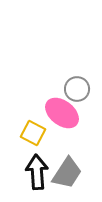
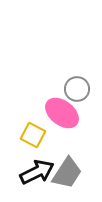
yellow square: moved 2 px down
black arrow: rotated 68 degrees clockwise
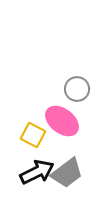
pink ellipse: moved 8 px down
gray trapezoid: rotated 20 degrees clockwise
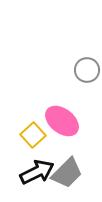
gray circle: moved 10 px right, 19 px up
yellow square: rotated 20 degrees clockwise
gray trapezoid: rotated 8 degrees counterclockwise
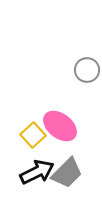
pink ellipse: moved 2 px left, 5 px down
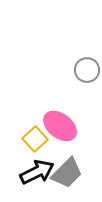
yellow square: moved 2 px right, 4 px down
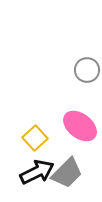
pink ellipse: moved 20 px right
yellow square: moved 1 px up
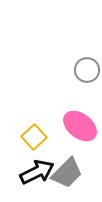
yellow square: moved 1 px left, 1 px up
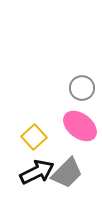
gray circle: moved 5 px left, 18 px down
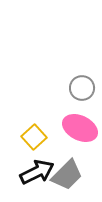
pink ellipse: moved 2 px down; rotated 12 degrees counterclockwise
gray trapezoid: moved 2 px down
